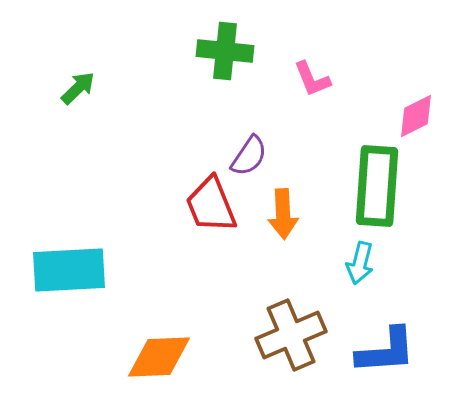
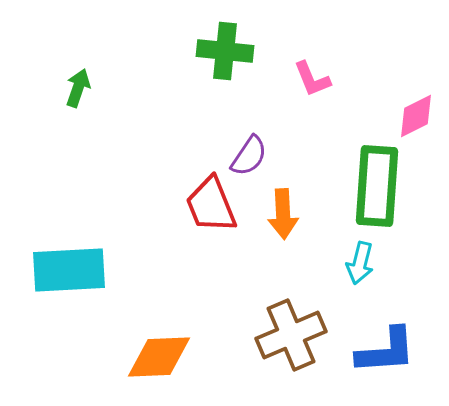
green arrow: rotated 27 degrees counterclockwise
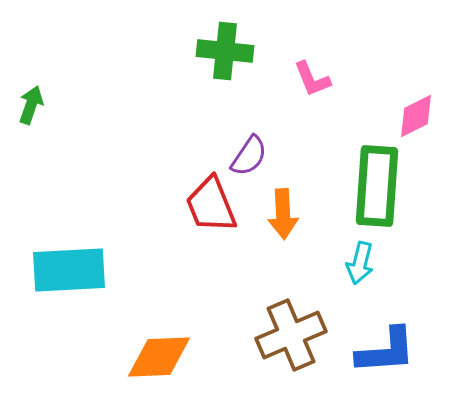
green arrow: moved 47 px left, 17 px down
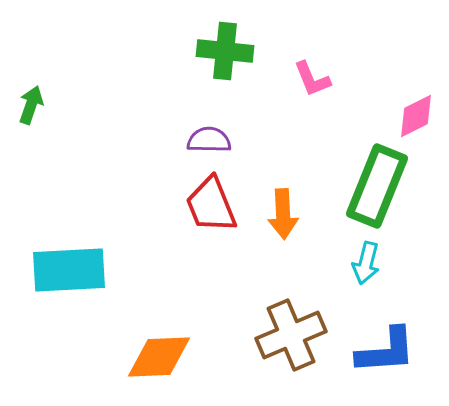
purple semicircle: moved 40 px left, 16 px up; rotated 123 degrees counterclockwise
green rectangle: rotated 18 degrees clockwise
cyan arrow: moved 6 px right
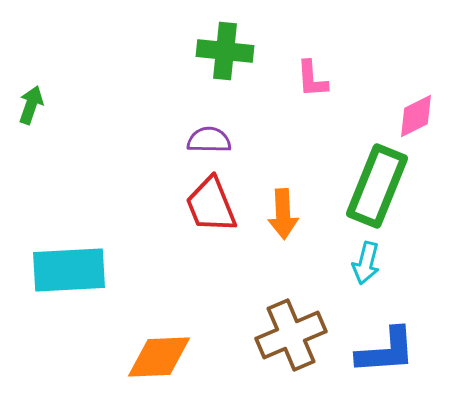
pink L-shape: rotated 18 degrees clockwise
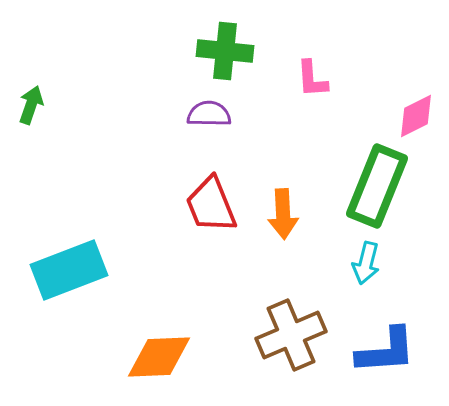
purple semicircle: moved 26 px up
cyan rectangle: rotated 18 degrees counterclockwise
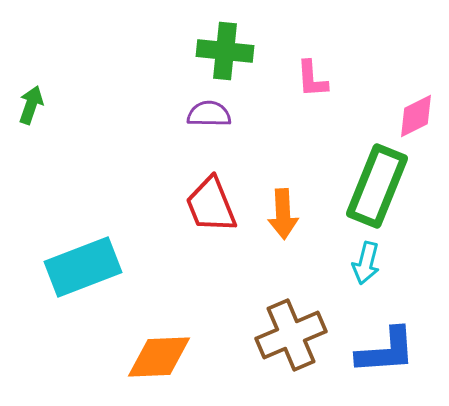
cyan rectangle: moved 14 px right, 3 px up
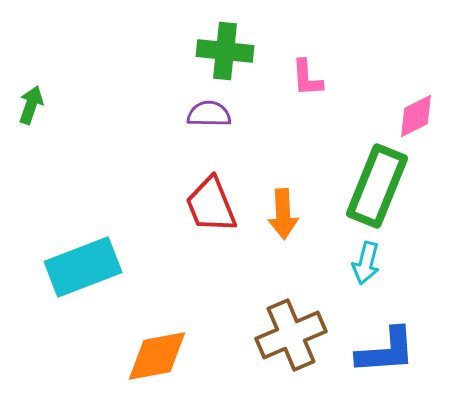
pink L-shape: moved 5 px left, 1 px up
orange diamond: moved 2 px left, 1 px up; rotated 8 degrees counterclockwise
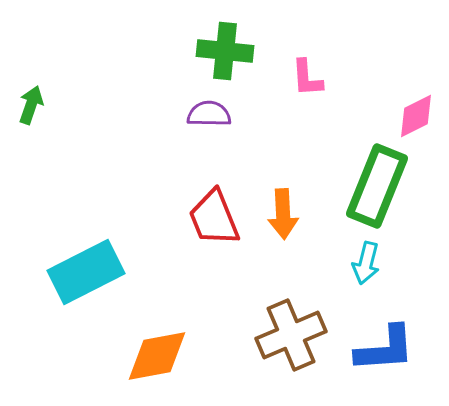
red trapezoid: moved 3 px right, 13 px down
cyan rectangle: moved 3 px right, 5 px down; rotated 6 degrees counterclockwise
blue L-shape: moved 1 px left, 2 px up
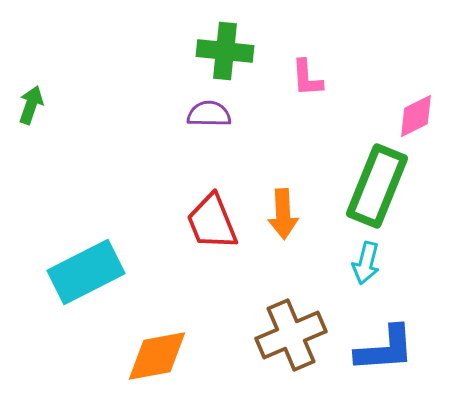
red trapezoid: moved 2 px left, 4 px down
